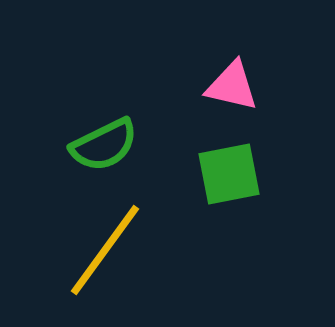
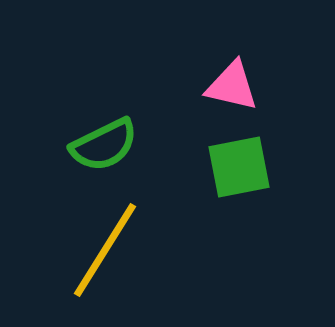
green square: moved 10 px right, 7 px up
yellow line: rotated 4 degrees counterclockwise
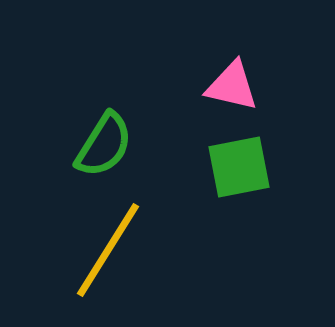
green semicircle: rotated 32 degrees counterclockwise
yellow line: moved 3 px right
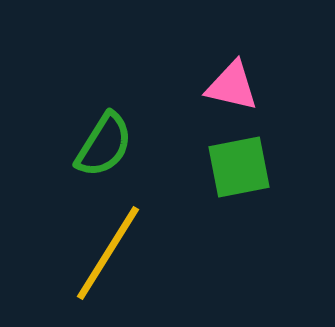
yellow line: moved 3 px down
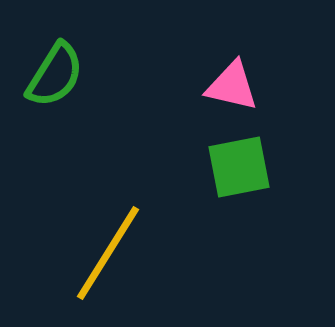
green semicircle: moved 49 px left, 70 px up
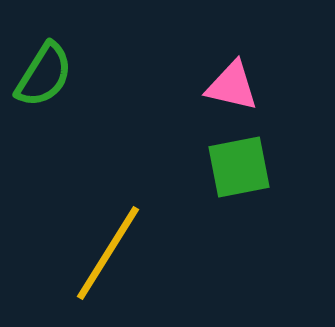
green semicircle: moved 11 px left
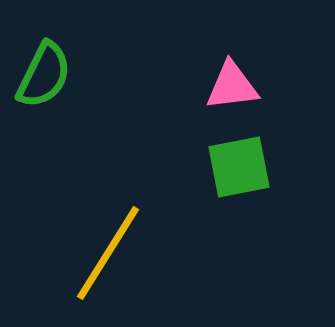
green semicircle: rotated 6 degrees counterclockwise
pink triangle: rotated 20 degrees counterclockwise
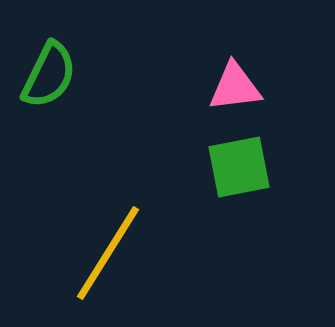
green semicircle: moved 5 px right
pink triangle: moved 3 px right, 1 px down
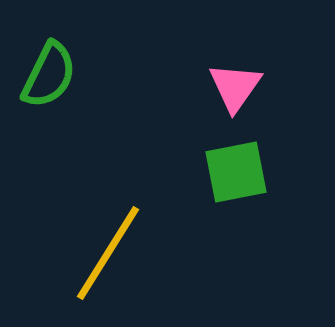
pink triangle: rotated 48 degrees counterclockwise
green square: moved 3 px left, 5 px down
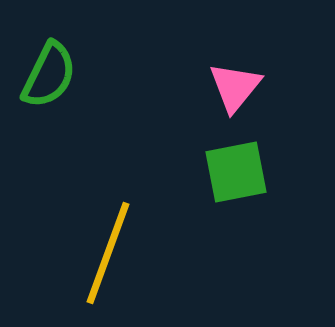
pink triangle: rotated 4 degrees clockwise
yellow line: rotated 12 degrees counterclockwise
